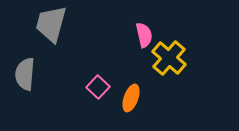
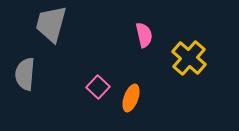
yellow cross: moved 20 px right
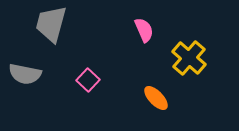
pink semicircle: moved 5 px up; rotated 10 degrees counterclockwise
gray semicircle: rotated 84 degrees counterclockwise
pink square: moved 10 px left, 7 px up
orange ellipse: moved 25 px right; rotated 64 degrees counterclockwise
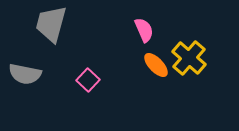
orange ellipse: moved 33 px up
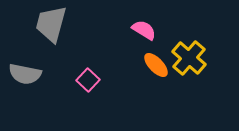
pink semicircle: rotated 35 degrees counterclockwise
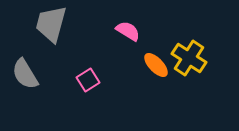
pink semicircle: moved 16 px left, 1 px down
yellow cross: rotated 8 degrees counterclockwise
gray semicircle: rotated 48 degrees clockwise
pink square: rotated 15 degrees clockwise
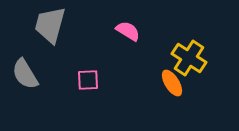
gray trapezoid: moved 1 px left, 1 px down
orange ellipse: moved 16 px right, 18 px down; rotated 12 degrees clockwise
pink square: rotated 30 degrees clockwise
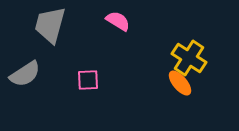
pink semicircle: moved 10 px left, 10 px up
gray semicircle: rotated 92 degrees counterclockwise
orange ellipse: moved 8 px right; rotated 8 degrees counterclockwise
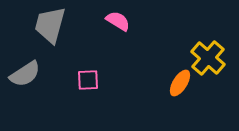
yellow cross: moved 19 px right; rotated 8 degrees clockwise
orange ellipse: rotated 72 degrees clockwise
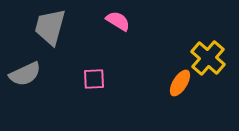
gray trapezoid: moved 2 px down
gray semicircle: rotated 8 degrees clockwise
pink square: moved 6 px right, 1 px up
